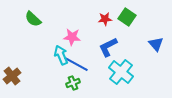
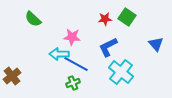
cyan arrow: moved 2 px left, 1 px up; rotated 66 degrees counterclockwise
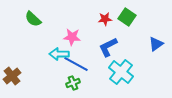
blue triangle: rotated 35 degrees clockwise
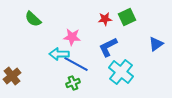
green square: rotated 30 degrees clockwise
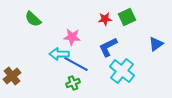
cyan cross: moved 1 px right, 1 px up
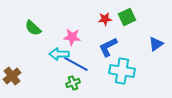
green semicircle: moved 9 px down
cyan cross: rotated 30 degrees counterclockwise
